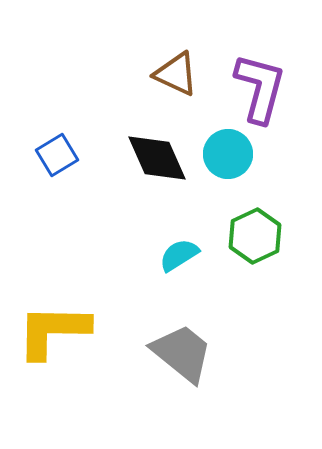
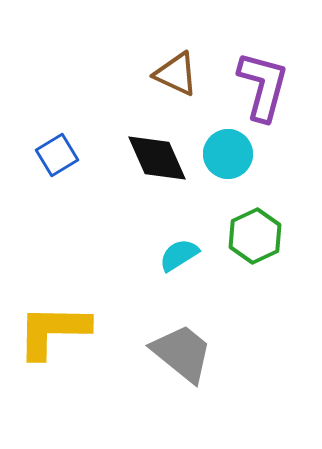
purple L-shape: moved 3 px right, 2 px up
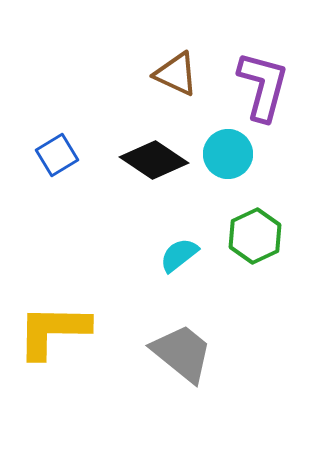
black diamond: moved 3 px left, 2 px down; rotated 32 degrees counterclockwise
cyan semicircle: rotated 6 degrees counterclockwise
